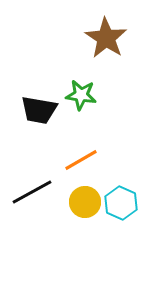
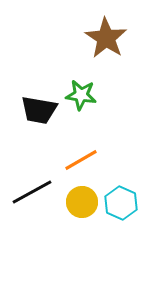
yellow circle: moved 3 px left
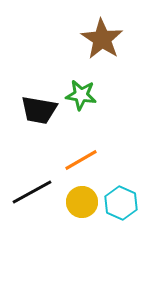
brown star: moved 4 px left, 1 px down
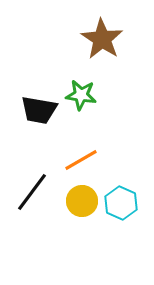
black line: rotated 24 degrees counterclockwise
yellow circle: moved 1 px up
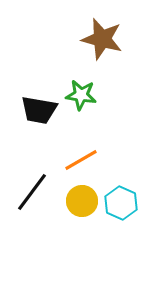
brown star: rotated 18 degrees counterclockwise
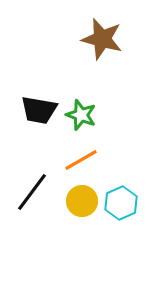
green star: moved 20 px down; rotated 12 degrees clockwise
cyan hexagon: rotated 12 degrees clockwise
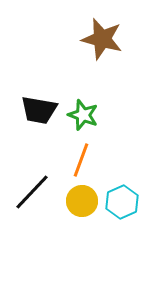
green star: moved 2 px right
orange line: rotated 40 degrees counterclockwise
black line: rotated 6 degrees clockwise
cyan hexagon: moved 1 px right, 1 px up
